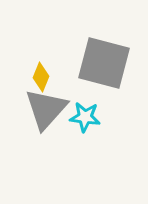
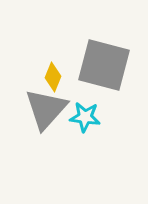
gray square: moved 2 px down
yellow diamond: moved 12 px right
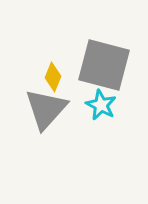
cyan star: moved 16 px right, 12 px up; rotated 20 degrees clockwise
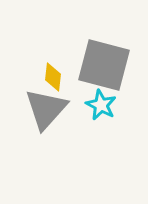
yellow diamond: rotated 16 degrees counterclockwise
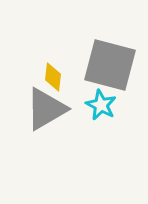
gray square: moved 6 px right
gray triangle: rotated 18 degrees clockwise
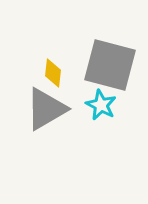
yellow diamond: moved 4 px up
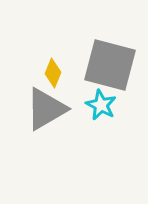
yellow diamond: rotated 16 degrees clockwise
